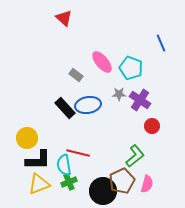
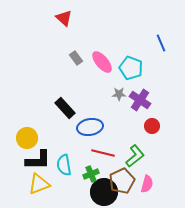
gray rectangle: moved 17 px up; rotated 16 degrees clockwise
blue ellipse: moved 2 px right, 22 px down
red line: moved 25 px right
green cross: moved 22 px right, 8 px up
black circle: moved 1 px right, 1 px down
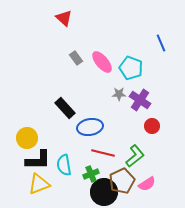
pink semicircle: rotated 42 degrees clockwise
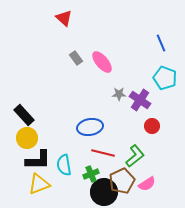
cyan pentagon: moved 34 px right, 10 px down
black rectangle: moved 41 px left, 7 px down
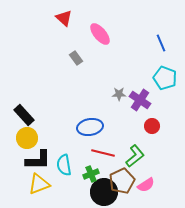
pink ellipse: moved 2 px left, 28 px up
pink semicircle: moved 1 px left, 1 px down
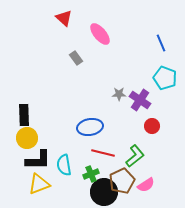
black rectangle: rotated 40 degrees clockwise
